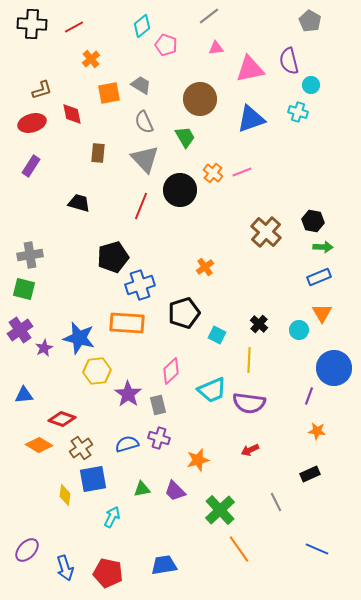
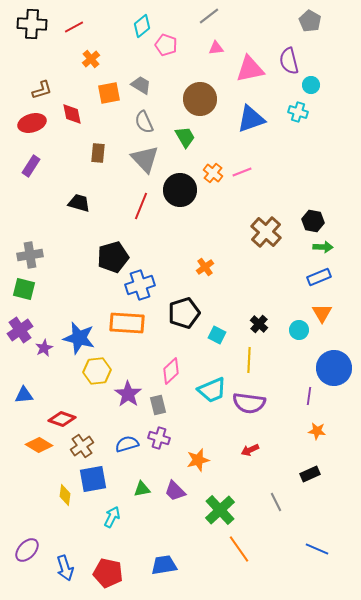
purple line at (309, 396): rotated 12 degrees counterclockwise
brown cross at (81, 448): moved 1 px right, 2 px up
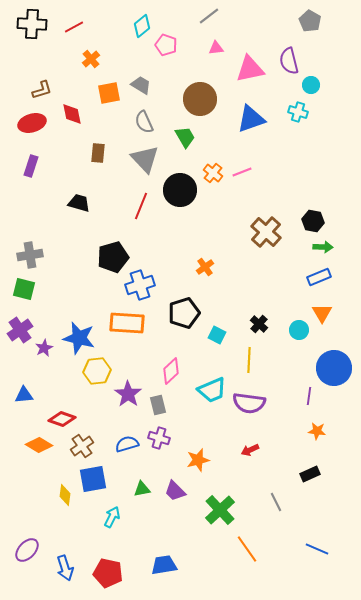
purple rectangle at (31, 166): rotated 15 degrees counterclockwise
orange line at (239, 549): moved 8 px right
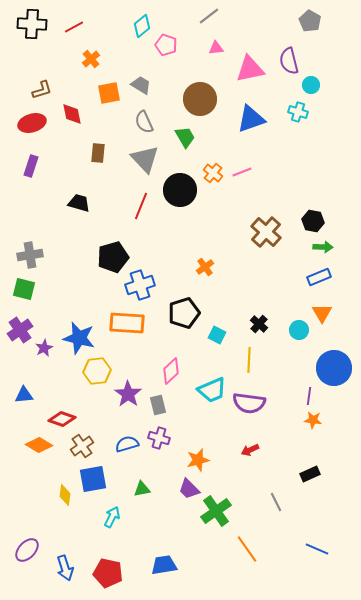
orange star at (317, 431): moved 4 px left, 11 px up
purple trapezoid at (175, 491): moved 14 px right, 2 px up
green cross at (220, 510): moved 4 px left, 1 px down; rotated 8 degrees clockwise
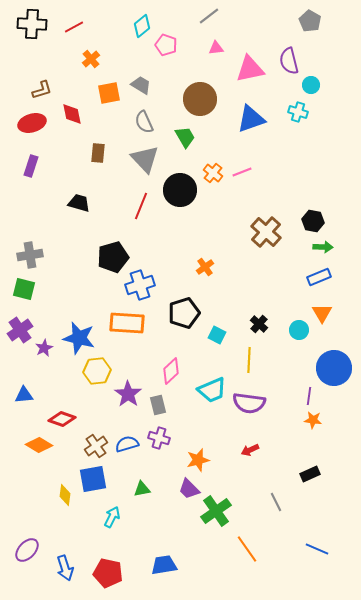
brown cross at (82, 446): moved 14 px right
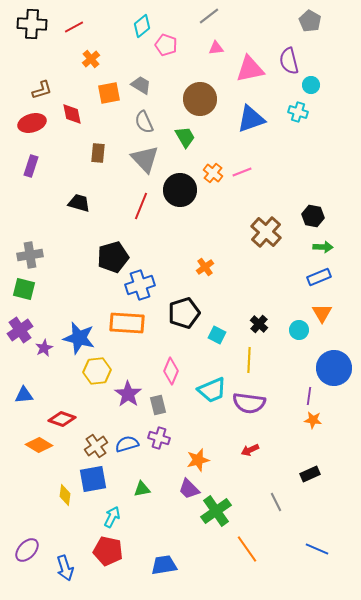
black hexagon at (313, 221): moved 5 px up
pink diamond at (171, 371): rotated 24 degrees counterclockwise
red pentagon at (108, 573): moved 22 px up
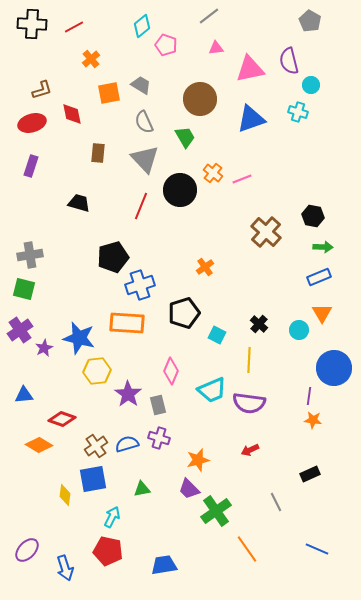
pink line at (242, 172): moved 7 px down
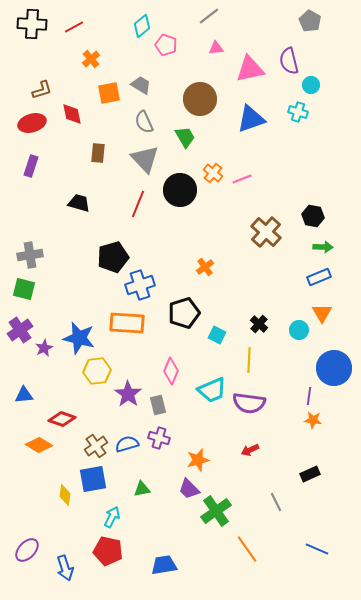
red line at (141, 206): moved 3 px left, 2 px up
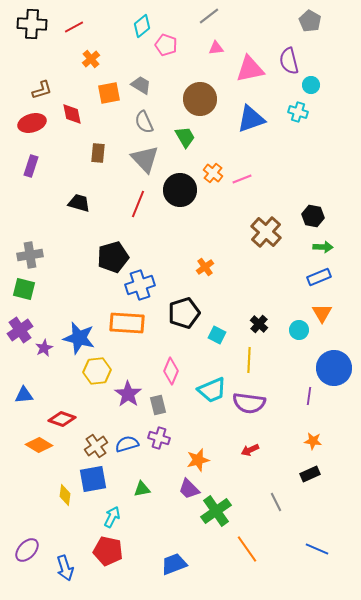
orange star at (313, 420): moved 21 px down
blue trapezoid at (164, 565): moved 10 px right, 1 px up; rotated 12 degrees counterclockwise
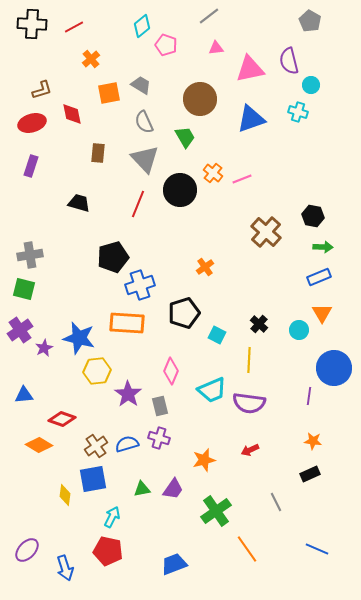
gray rectangle at (158, 405): moved 2 px right, 1 px down
orange star at (198, 460): moved 6 px right
purple trapezoid at (189, 489): moved 16 px left; rotated 100 degrees counterclockwise
